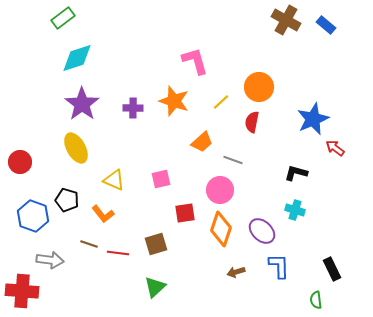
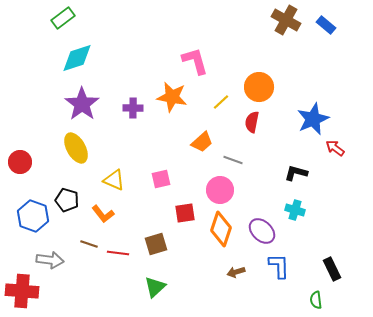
orange star: moved 2 px left, 4 px up; rotated 8 degrees counterclockwise
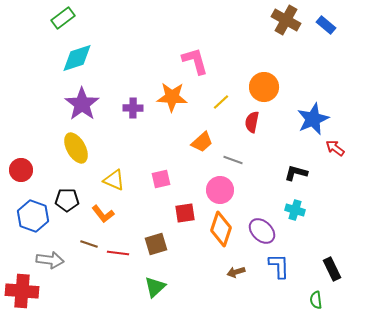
orange circle: moved 5 px right
orange star: rotated 8 degrees counterclockwise
red circle: moved 1 px right, 8 px down
black pentagon: rotated 15 degrees counterclockwise
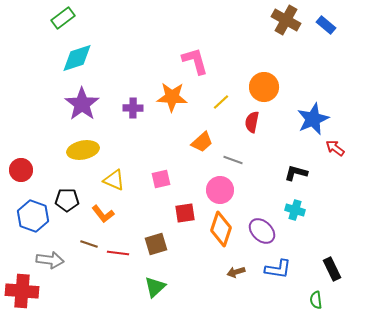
yellow ellipse: moved 7 px right, 2 px down; rotated 72 degrees counterclockwise
blue L-shape: moved 1 px left, 3 px down; rotated 100 degrees clockwise
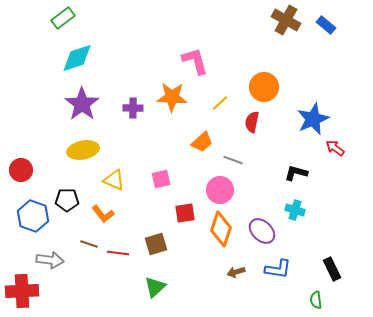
yellow line: moved 1 px left, 1 px down
red cross: rotated 8 degrees counterclockwise
